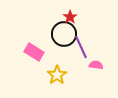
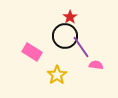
black circle: moved 1 px right, 2 px down
purple line: rotated 10 degrees counterclockwise
pink rectangle: moved 2 px left
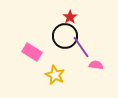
yellow star: moved 2 px left; rotated 12 degrees counterclockwise
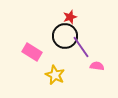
red star: rotated 16 degrees clockwise
pink semicircle: moved 1 px right, 1 px down
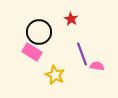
red star: moved 1 px right, 2 px down; rotated 24 degrees counterclockwise
black circle: moved 26 px left, 4 px up
purple line: moved 1 px right, 7 px down; rotated 15 degrees clockwise
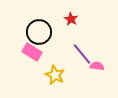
purple line: rotated 20 degrees counterclockwise
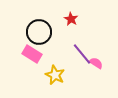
pink rectangle: moved 2 px down
pink semicircle: moved 1 px left, 3 px up; rotated 24 degrees clockwise
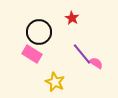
red star: moved 1 px right, 1 px up
yellow star: moved 7 px down
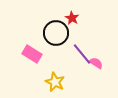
black circle: moved 17 px right, 1 px down
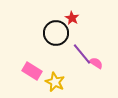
pink rectangle: moved 17 px down
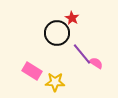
black circle: moved 1 px right
yellow star: rotated 24 degrees counterclockwise
